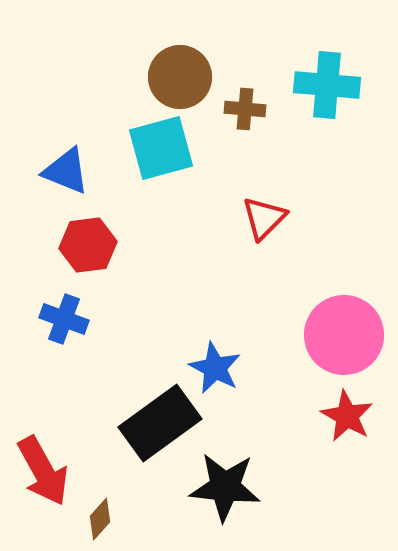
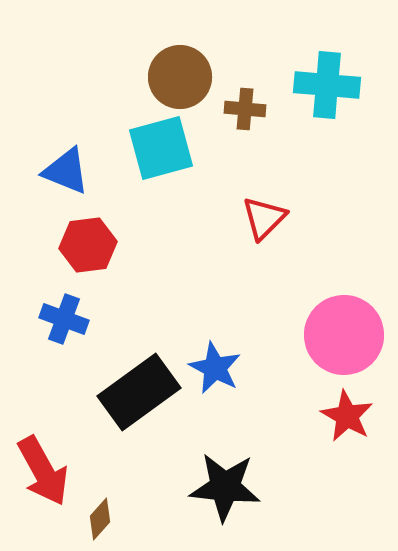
black rectangle: moved 21 px left, 31 px up
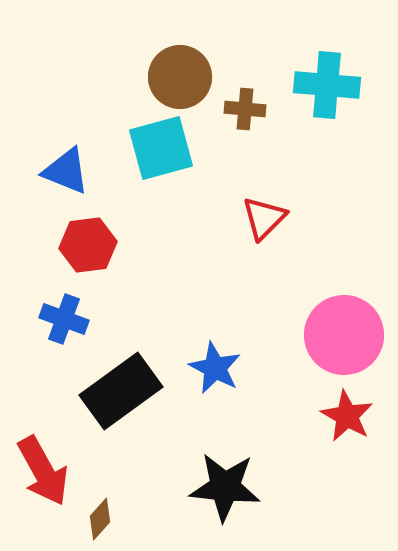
black rectangle: moved 18 px left, 1 px up
